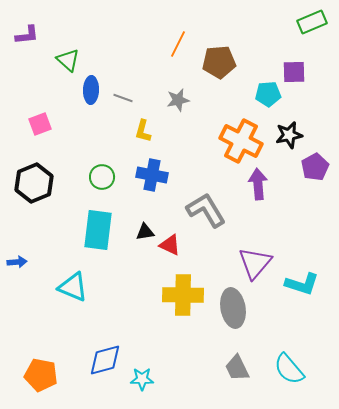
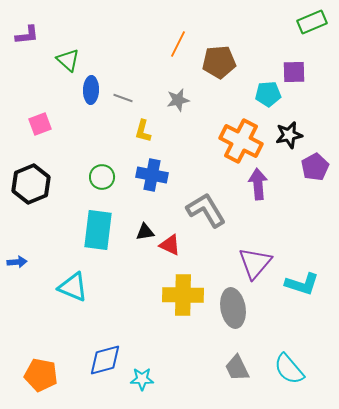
black hexagon: moved 3 px left, 1 px down
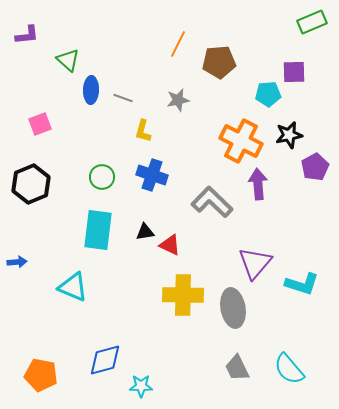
blue cross: rotated 8 degrees clockwise
gray L-shape: moved 6 px right, 8 px up; rotated 15 degrees counterclockwise
cyan star: moved 1 px left, 7 px down
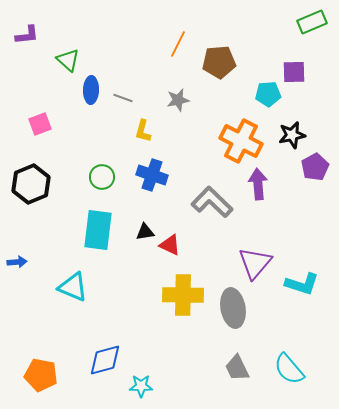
black star: moved 3 px right
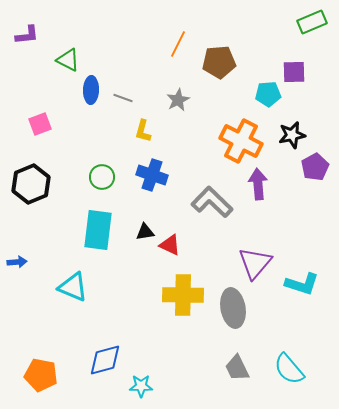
green triangle: rotated 15 degrees counterclockwise
gray star: rotated 15 degrees counterclockwise
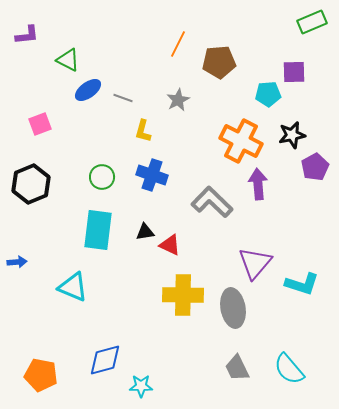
blue ellipse: moved 3 px left; rotated 52 degrees clockwise
